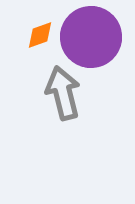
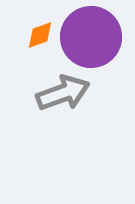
gray arrow: rotated 84 degrees clockwise
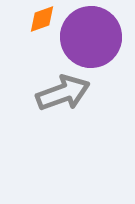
orange diamond: moved 2 px right, 16 px up
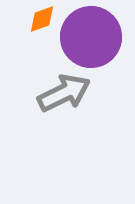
gray arrow: moved 1 px right; rotated 6 degrees counterclockwise
